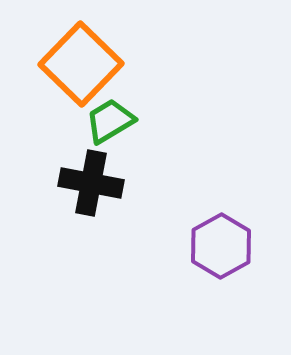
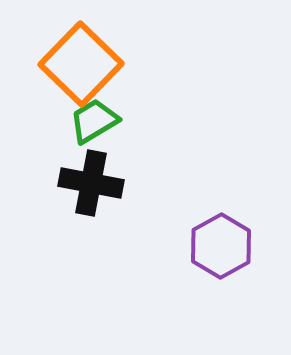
green trapezoid: moved 16 px left
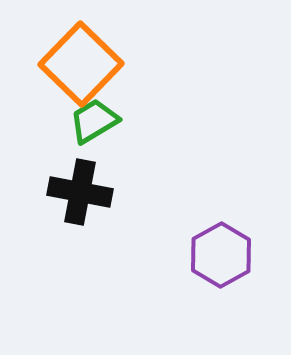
black cross: moved 11 px left, 9 px down
purple hexagon: moved 9 px down
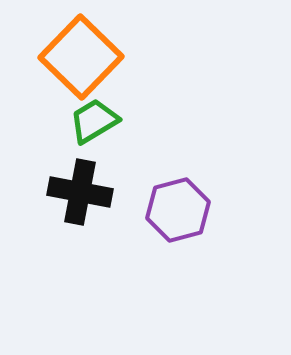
orange square: moved 7 px up
purple hexagon: moved 43 px left, 45 px up; rotated 14 degrees clockwise
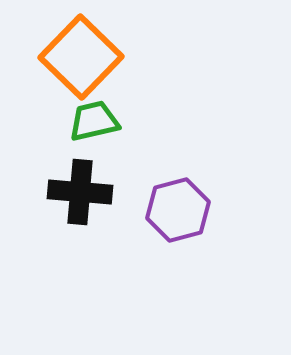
green trapezoid: rotated 18 degrees clockwise
black cross: rotated 6 degrees counterclockwise
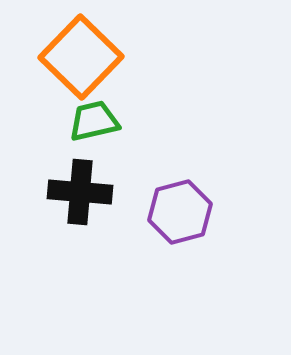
purple hexagon: moved 2 px right, 2 px down
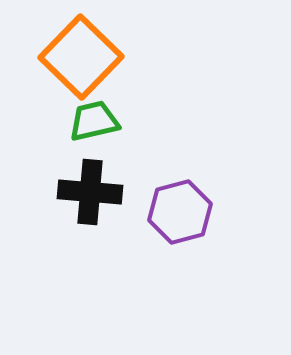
black cross: moved 10 px right
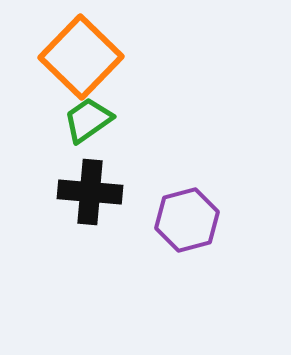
green trapezoid: moved 6 px left, 1 px up; rotated 22 degrees counterclockwise
purple hexagon: moved 7 px right, 8 px down
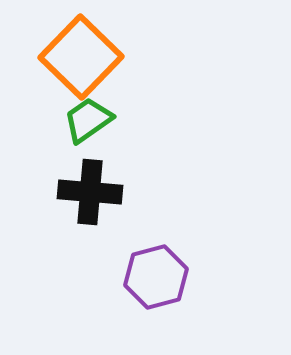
purple hexagon: moved 31 px left, 57 px down
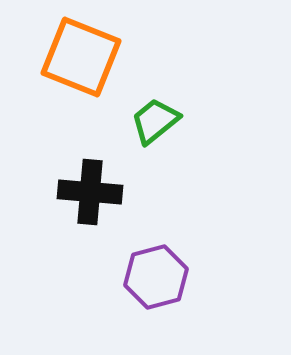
orange square: rotated 22 degrees counterclockwise
green trapezoid: moved 67 px right, 1 px down; rotated 4 degrees counterclockwise
